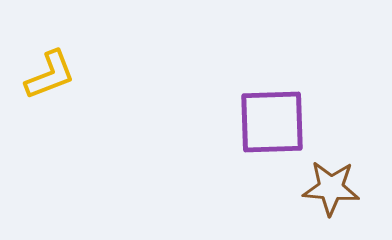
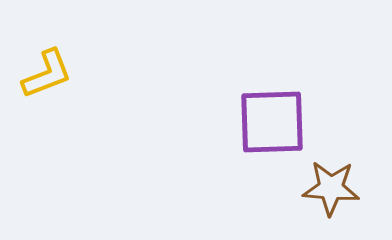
yellow L-shape: moved 3 px left, 1 px up
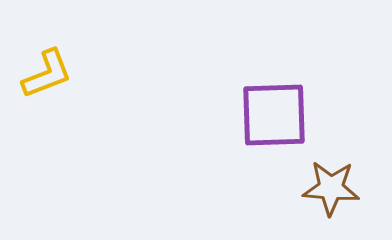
purple square: moved 2 px right, 7 px up
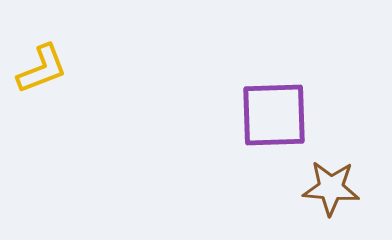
yellow L-shape: moved 5 px left, 5 px up
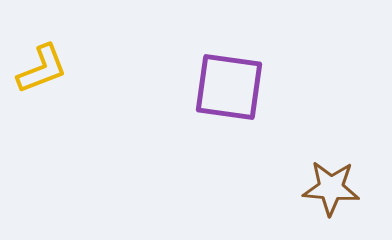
purple square: moved 45 px left, 28 px up; rotated 10 degrees clockwise
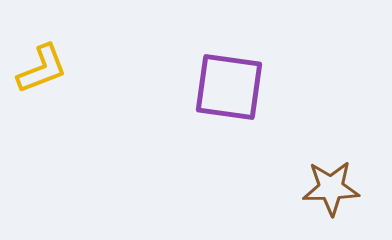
brown star: rotated 6 degrees counterclockwise
